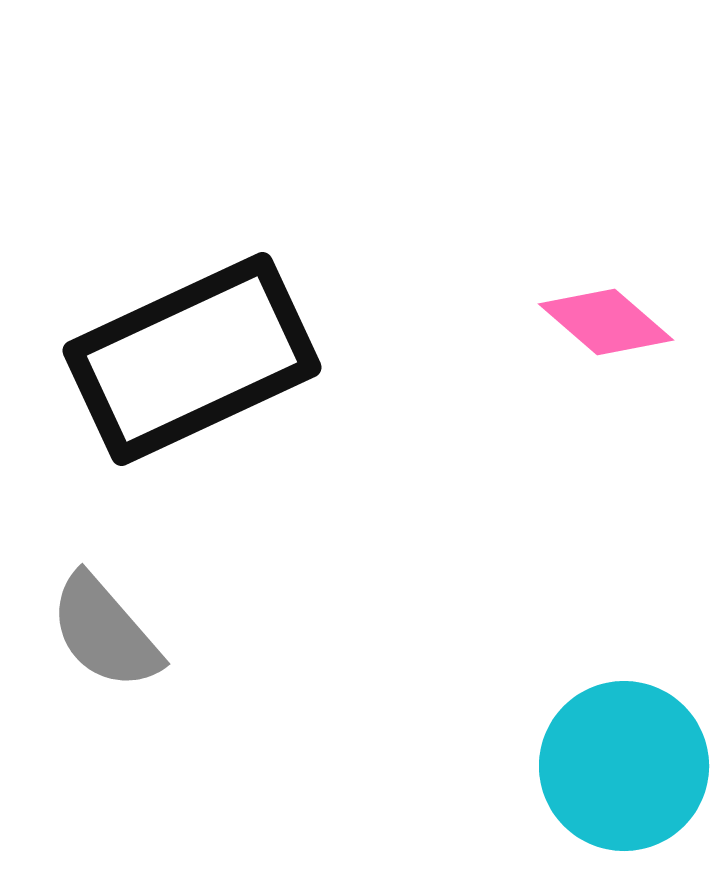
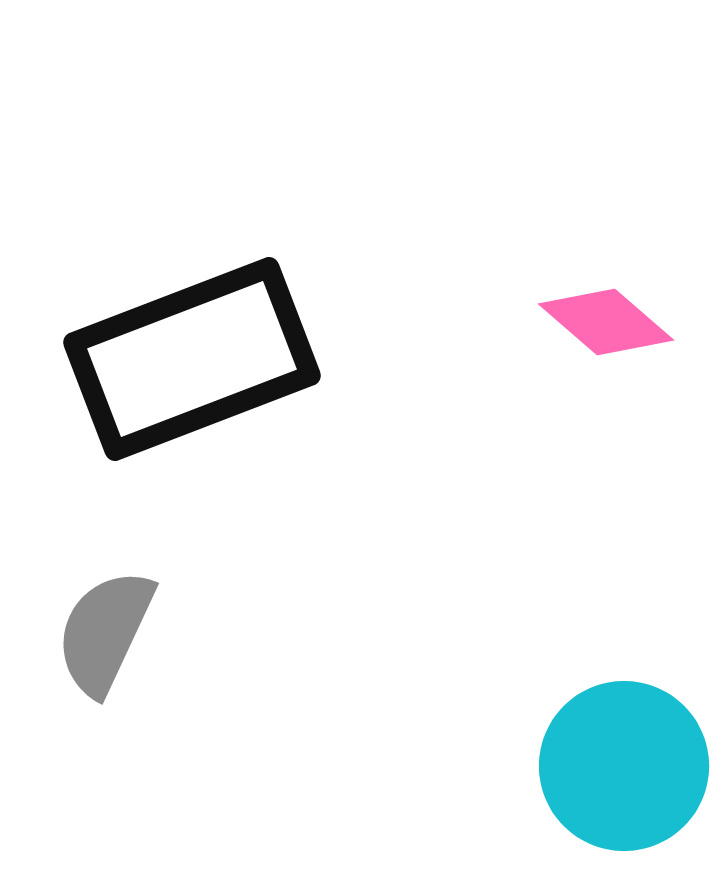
black rectangle: rotated 4 degrees clockwise
gray semicircle: rotated 66 degrees clockwise
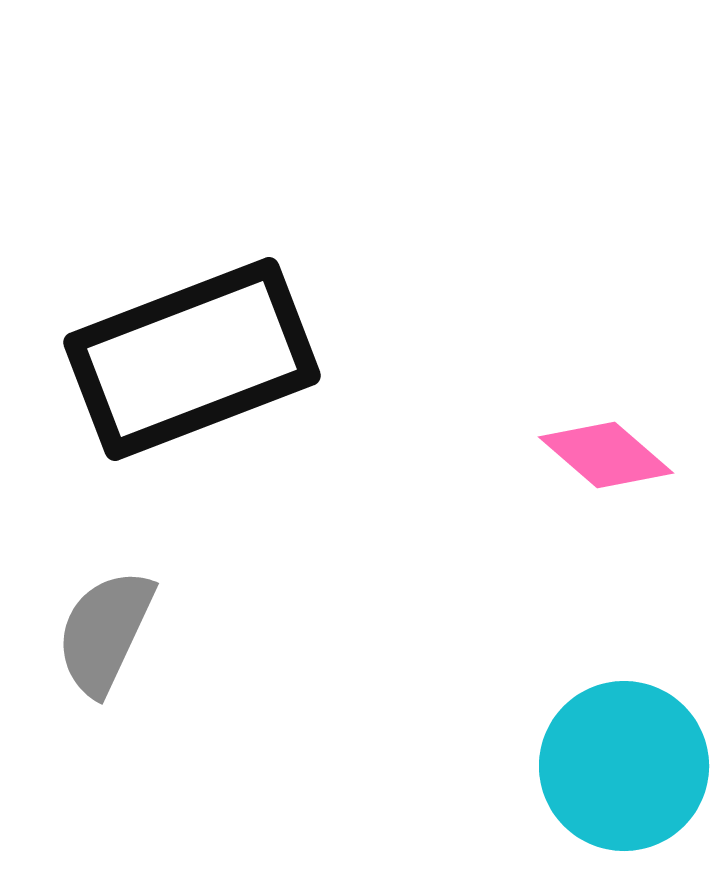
pink diamond: moved 133 px down
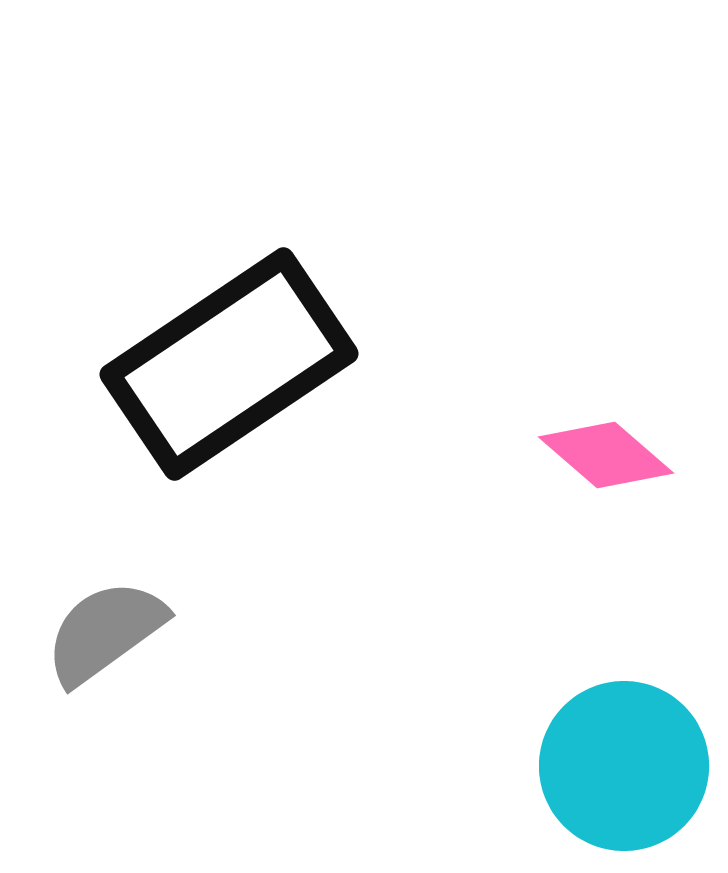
black rectangle: moved 37 px right, 5 px down; rotated 13 degrees counterclockwise
gray semicircle: rotated 29 degrees clockwise
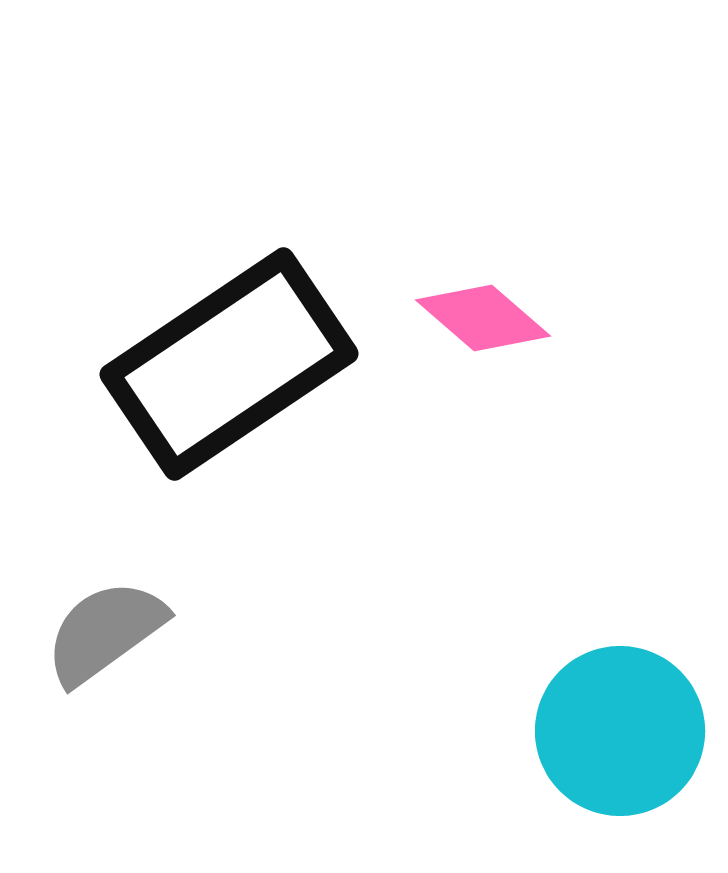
pink diamond: moved 123 px left, 137 px up
cyan circle: moved 4 px left, 35 px up
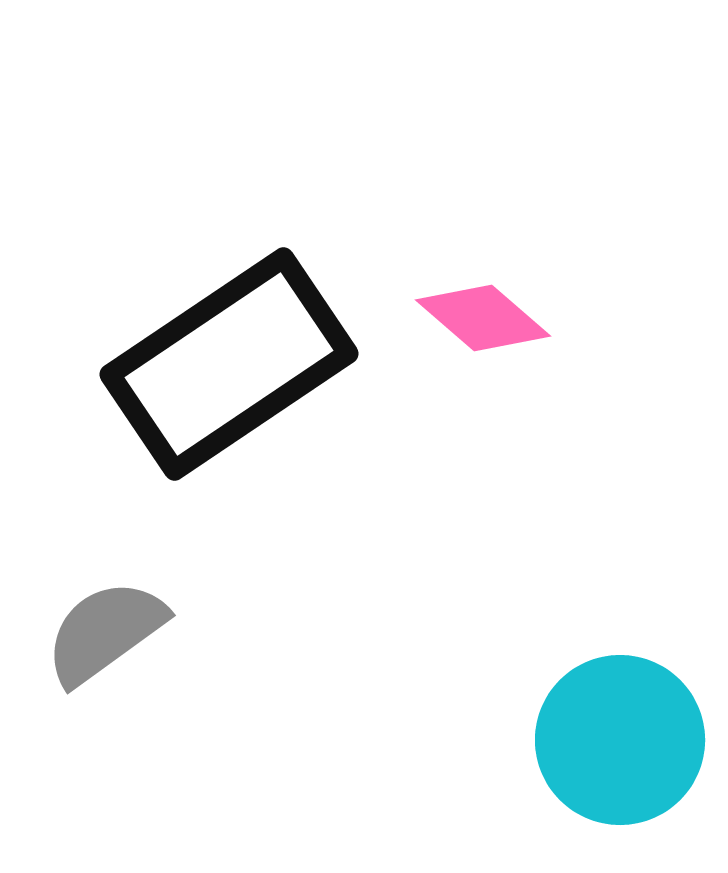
cyan circle: moved 9 px down
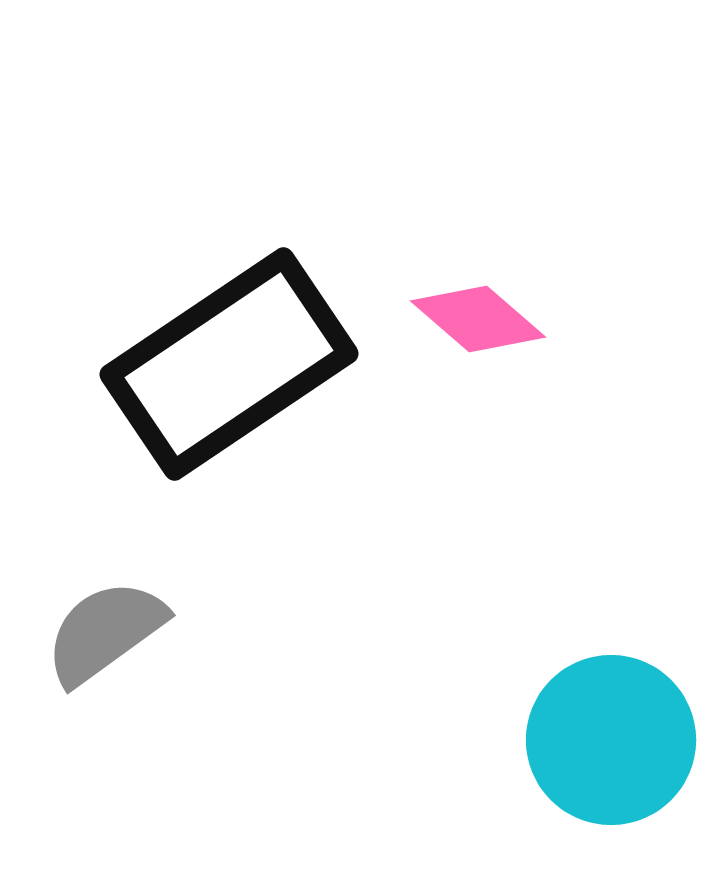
pink diamond: moved 5 px left, 1 px down
cyan circle: moved 9 px left
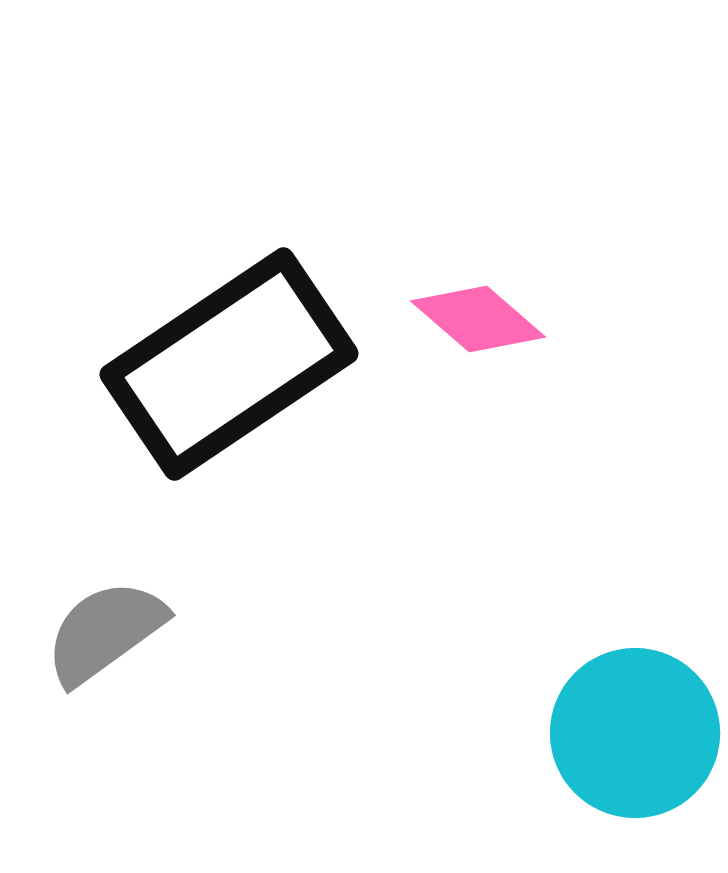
cyan circle: moved 24 px right, 7 px up
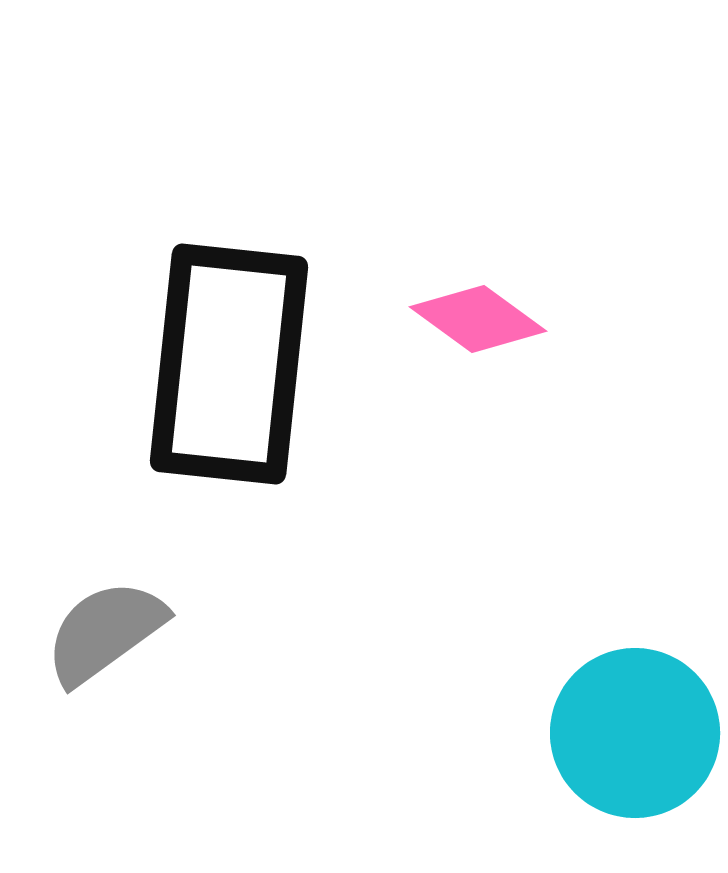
pink diamond: rotated 5 degrees counterclockwise
black rectangle: rotated 50 degrees counterclockwise
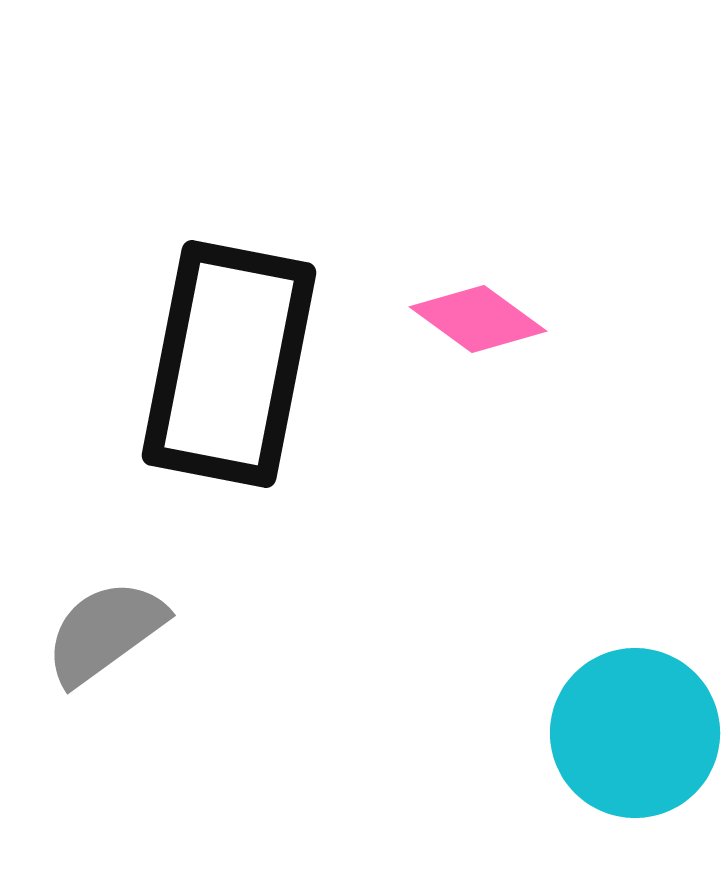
black rectangle: rotated 5 degrees clockwise
